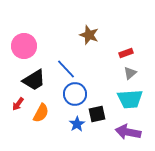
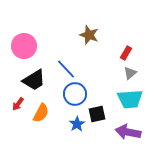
red rectangle: rotated 40 degrees counterclockwise
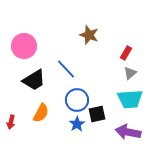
blue circle: moved 2 px right, 6 px down
red arrow: moved 7 px left, 18 px down; rotated 24 degrees counterclockwise
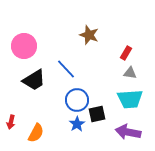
gray triangle: rotated 48 degrees clockwise
orange semicircle: moved 5 px left, 20 px down
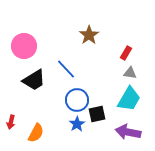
brown star: rotated 18 degrees clockwise
cyan trapezoid: moved 1 px left; rotated 56 degrees counterclockwise
